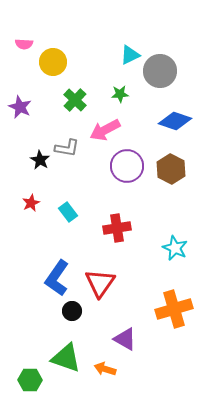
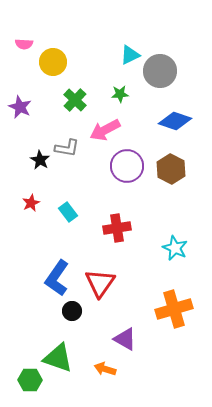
green triangle: moved 8 px left
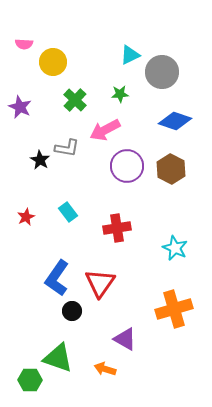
gray circle: moved 2 px right, 1 px down
red star: moved 5 px left, 14 px down
